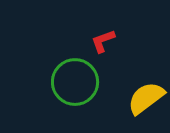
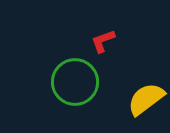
yellow semicircle: moved 1 px down
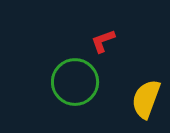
yellow semicircle: rotated 33 degrees counterclockwise
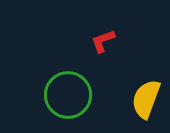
green circle: moved 7 px left, 13 px down
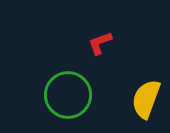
red L-shape: moved 3 px left, 2 px down
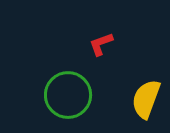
red L-shape: moved 1 px right, 1 px down
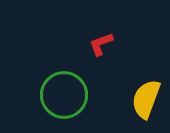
green circle: moved 4 px left
